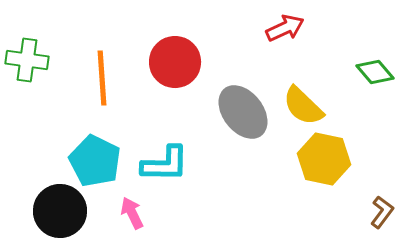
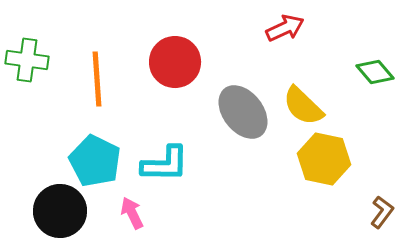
orange line: moved 5 px left, 1 px down
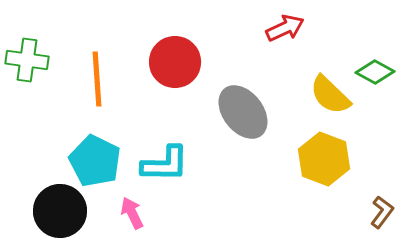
green diamond: rotated 21 degrees counterclockwise
yellow semicircle: moved 27 px right, 11 px up
yellow hexagon: rotated 9 degrees clockwise
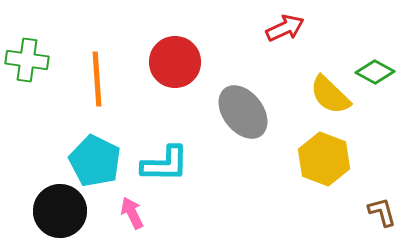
brown L-shape: rotated 52 degrees counterclockwise
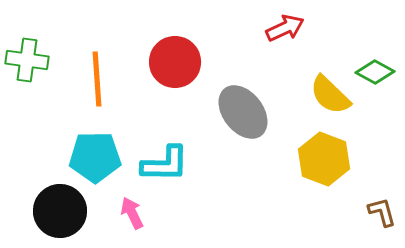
cyan pentagon: moved 4 px up; rotated 27 degrees counterclockwise
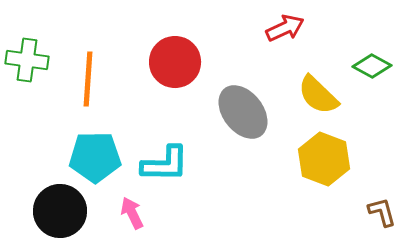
green diamond: moved 3 px left, 6 px up
orange line: moved 9 px left; rotated 8 degrees clockwise
yellow semicircle: moved 12 px left
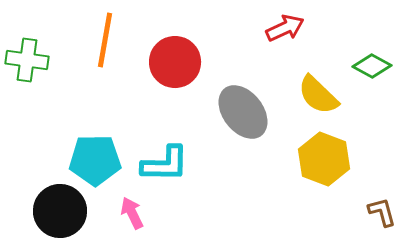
orange line: moved 17 px right, 39 px up; rotated 6 degrees clockwise
cyan pentagon: moved 3 px down
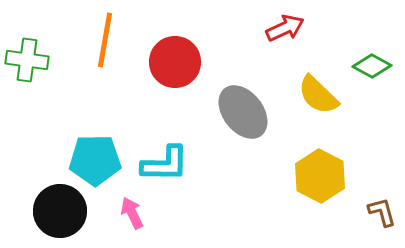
yellow hexagon: moved 4 px left, 17 px down; rotated 6 degrees clockwise
